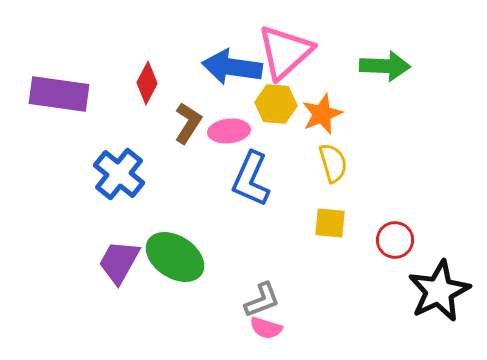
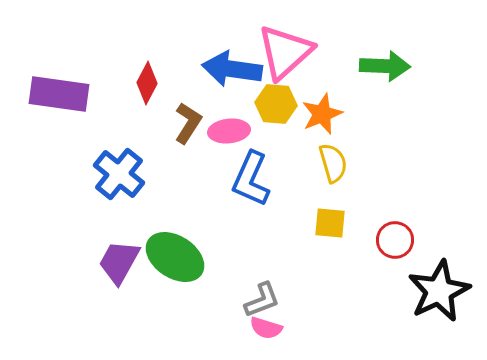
blue arrow: moved 2 px down
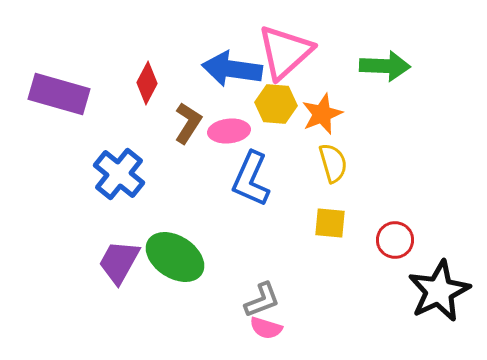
purple rectangle: rotated 8 degrees clockwise
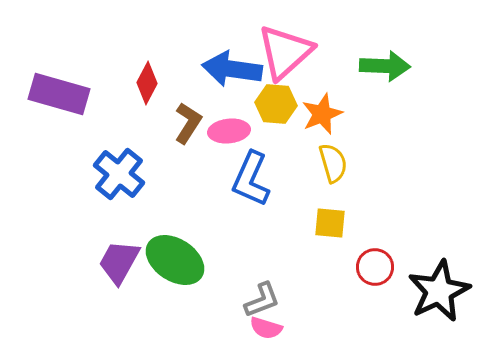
red circle: moved 20 px left, 27 px down
green ellipse: moved 3 px down
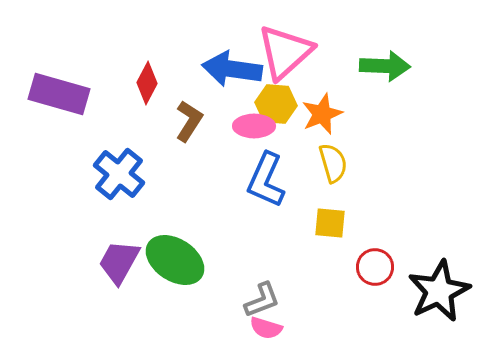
brown L-shape: moved 1 px right, 2 px up
pink ellipse: moved 25 px right, 5 px up; rotated 6 degrees clockwise
blue L-shape: moved 15 px right, 1 px down
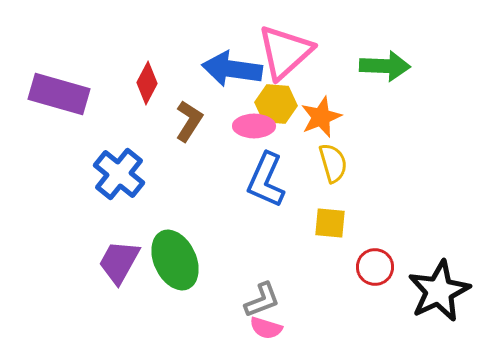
orange star: moved 1 px left, 3 px down
green ellipse: rotated 32 degrees clockwise
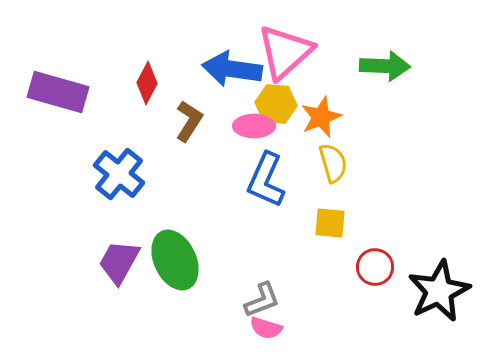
purple rectangle: moved 1 px left, 2 px up
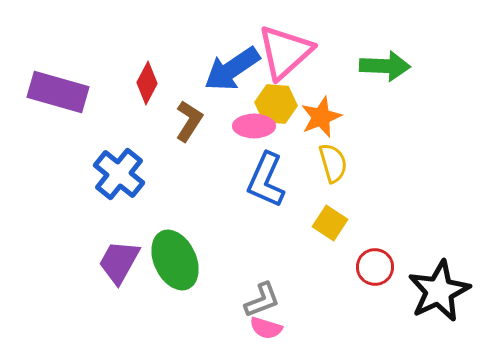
blue arrow: rotated 42 degrees counterclockwise
yellow square: rotated 28 degrees clockwise
